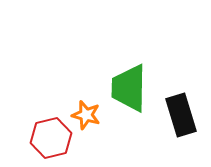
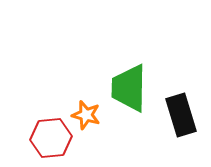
red hexagon: rotated 9 degrees clockwise
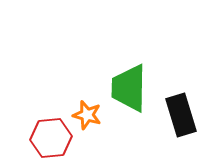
orange star: moved 1 px right
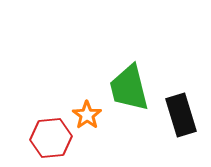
green trapezoid: rotated 15 degrees counterclockwise
orange star: rotated 20 degrees clockwise
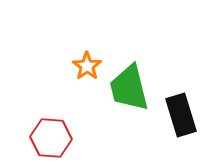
orange star: moved 49 px up
red hexagon: rotated 9 degrees clockwise
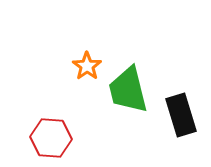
green trapezoid: moved 1 px left, 2 px down
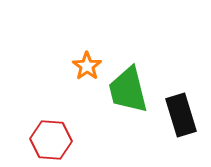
red hexagon: moved 2 px down
